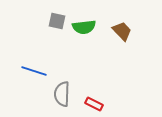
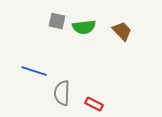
gray semicircle: moved 1 px up
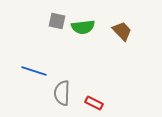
green semicircle: moved 1 px left
red rectangle: moved 1 px up
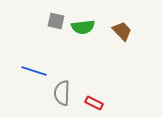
gray square: moved 1 px left
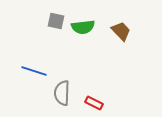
brown trapezoid: moved 1 px left
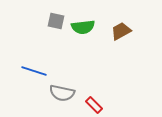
brown trapezoid: rotated 75 degrees counterclockwise
gray semicircle: rotated 80 degrees counterclockwise
red rectangle: moved 2 px down; rotated 18 degrees clockwise
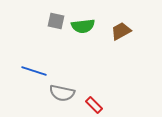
green semicircle: moved 1 px up
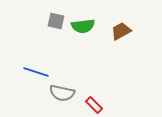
blue line: moved 2 px right, 1 px down
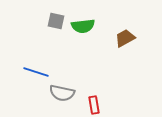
brown trapezoid: moved 4 px right, 7 px down
red rectangle: rotated 36 degrees clockwise
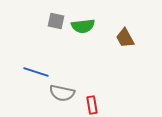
brown trapezoid: rotated 90 degrees counterclockwise
red rectangle: moved 2 px left
